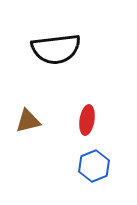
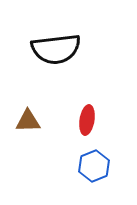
brown triangle: rotated 12 degrees clockwise
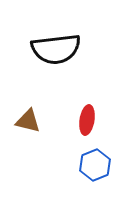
brown triangle: rotated 16 degrees clockwise
blue hexagon: moved 1 px right, 1 px up
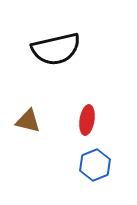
black semicircle: rotated 6 degrees counterclockwise
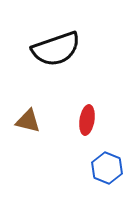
black semicircle: rotated 6 degrees counterclockwise
blue hexagon: moved 12 px right, 3 px down; rotated 16 degrees counterclockwise
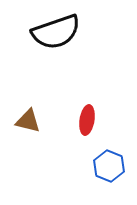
black semicircle: moved 17 px up
blue hexagon: moved 2 px right, 2 px up
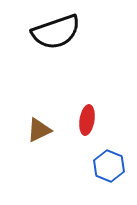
brown triangle: moved 11 px right, 9 px down; rotated 40 degrees counterclockwise
